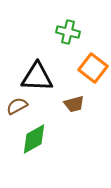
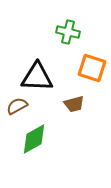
orange square: moved 1 px left; rotated 20 degrees counterclockwise
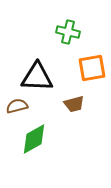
orange square: rotated 28 degrees counterclockwise
brown semicircle: rotated 15 degrees clockwise
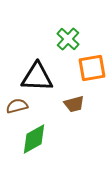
green cross: moved 7 px down; rotated 30 degrees clockwise
